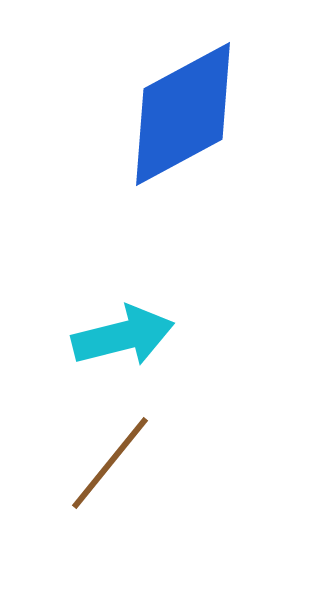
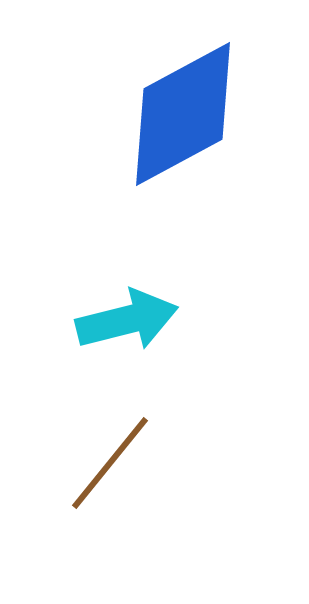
cyan arrow: moved 4 px right, 16 px up
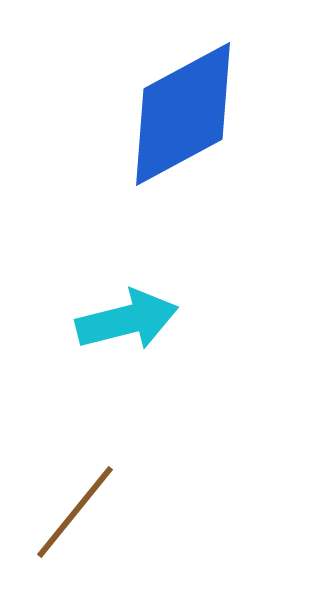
brown line: moved 35 px left, 49 px down
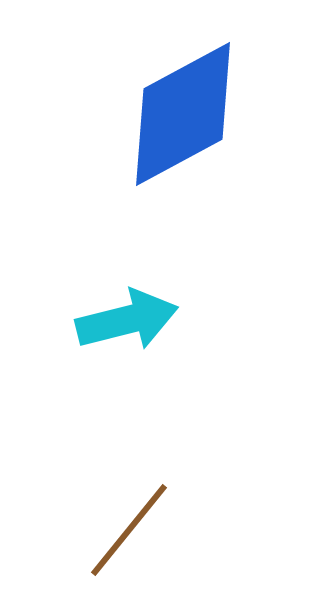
brown line: moved 54 px right, 18 px down
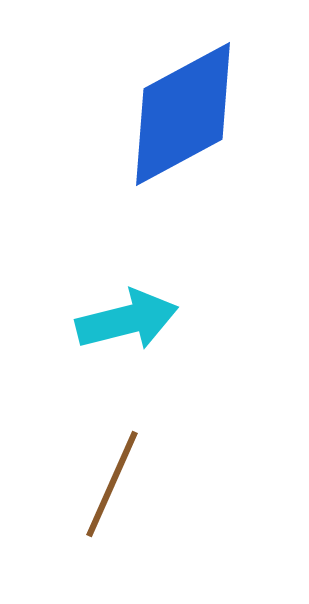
brown line: moved 17 px left, 46 px up; rotated 15 degrees counterclockwise
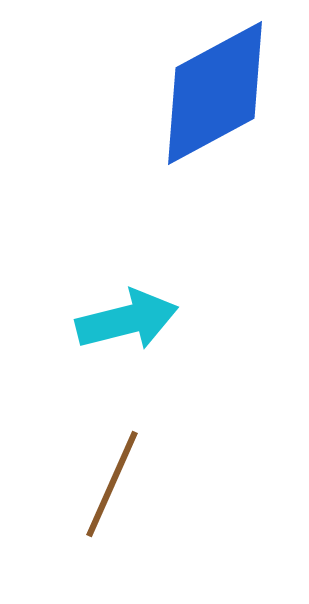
blue diamond: moved 32 px right, 21 px up
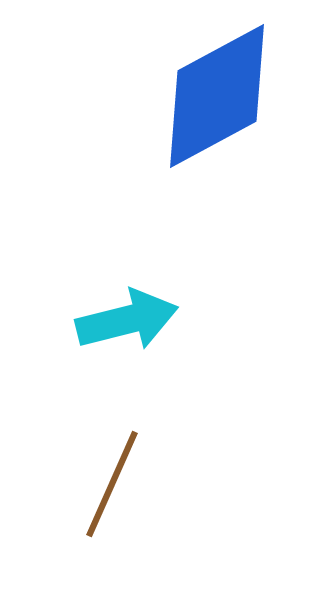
blue diamond: moved 2 px right, 3 px down
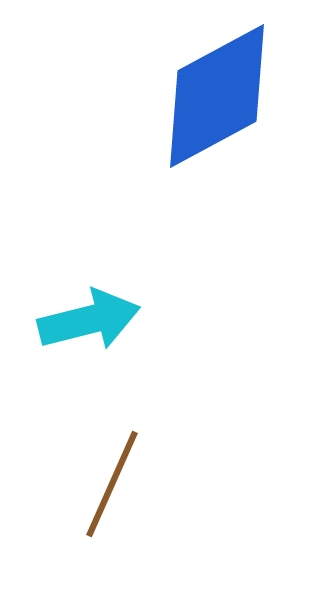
cyan arrow: moved 38 px left
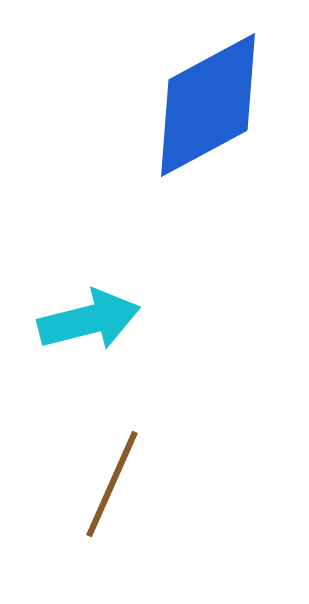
blue diamond: moved 9 px left, 9 px down
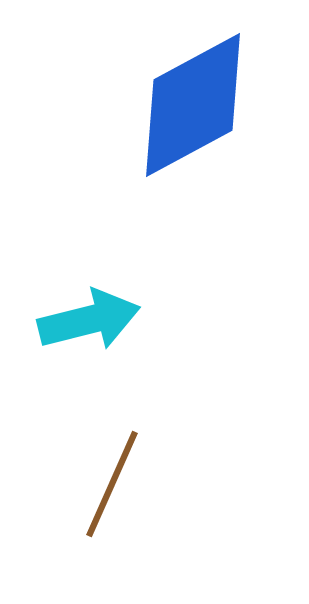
blue diamond: moved 15 px left
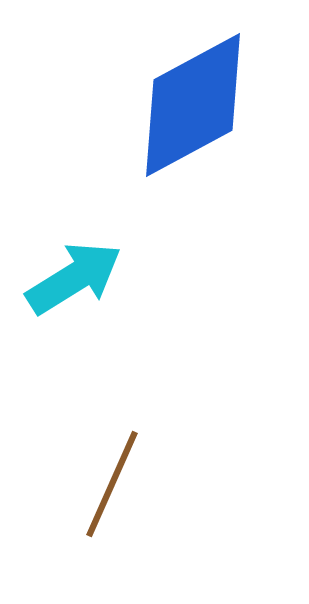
cyan arrow: moved 15 px left, 42 px up; rotated 18 degrees counterclockwise
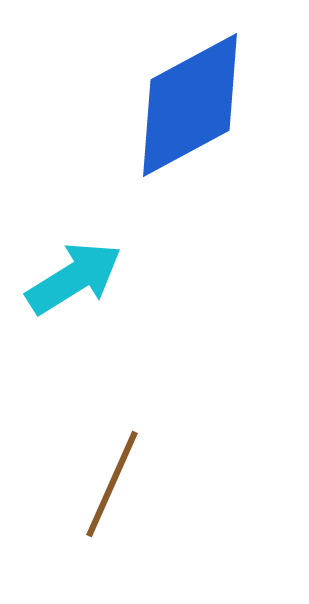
blue diamond: moved 3 px left
